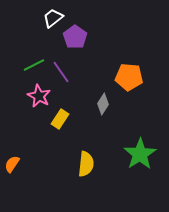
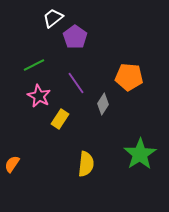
purple line: moved 15 px right, 11 px down
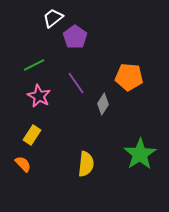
yellow rectangle: moved 28 px left, 16 px down
orange semicircle: moved 11 px right; rotated 102 degrees clockwise
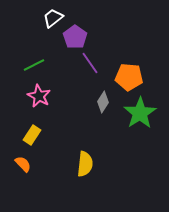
purple line: moved 14 px right, 20 px up
gray diamond: moved 2 px up
green star: moved 41 px up
yellow semicircle: moved 1 px left
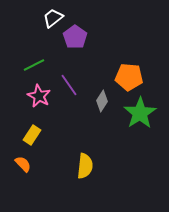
purple line: moved 21 px left, 22 px down
gray diamond: moved 1 px left, 1 px up
yellow semicircle: moved 2 px down
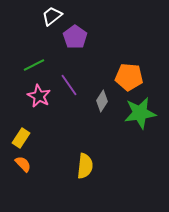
white trapezoid: moved 1 px left, 2 px up
green star: rotated 24 degrees clockwise
yellow rectangle: moved 11 px left, 3 px down
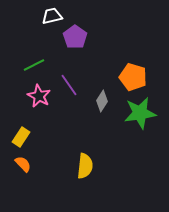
white trapezoid: rotated 25 degrees clockwise
orange pentagon: moved 4 px right; rotated 12 degrees clockwise
yellow rectangle: moved 1 px up
